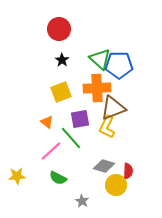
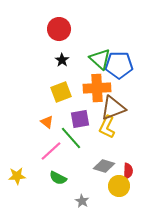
yellow circle: moved 3 px right, 1 px down
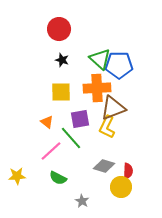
black star: rotated 16 degrees counterclockwise
yellow square: rotated 20 degrees clockwise
yellow circle: moved 2 px right, 1 px down
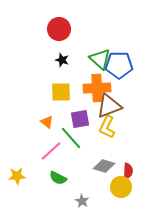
brown triangle: moved 4 px left, 2 px up
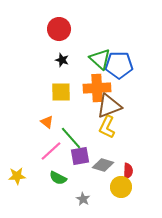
purple square: moved 37 px down
gray diamond: moved 1 px left, 1 px up
gray star: moved 1 px right, 2 px up
